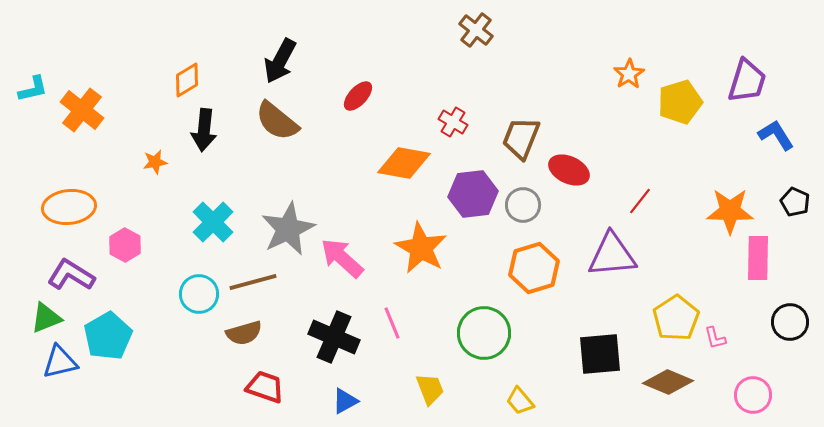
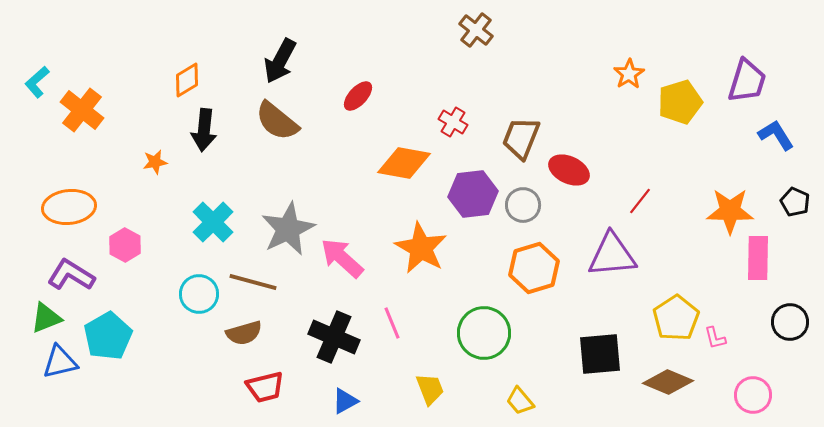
cyan L-shape at (33, 89): moved 4 px right, 7 px up; rotated 152 degrees clockwise
brown line at (253, 282): rotated 30 degrees clockwise
red trapezoid at (265, 387): rotated 147 degrees clockwise
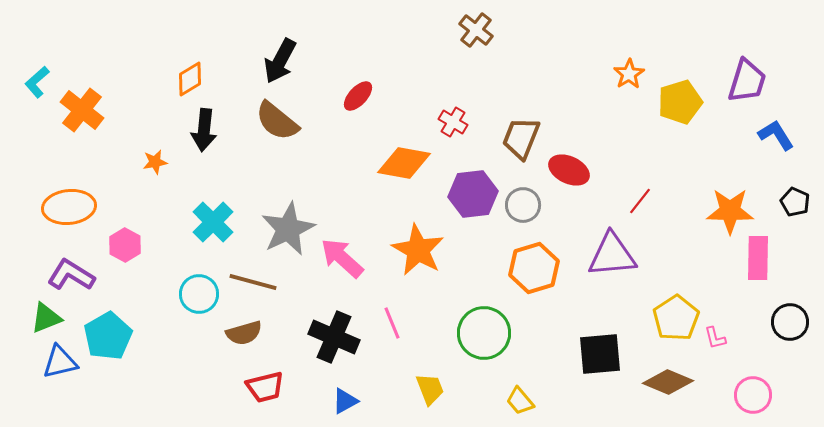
orange diamond at (187, 80): moved 3 px right, 1 px up
orange star at (421, 248): moved 3 px left, 2 px down
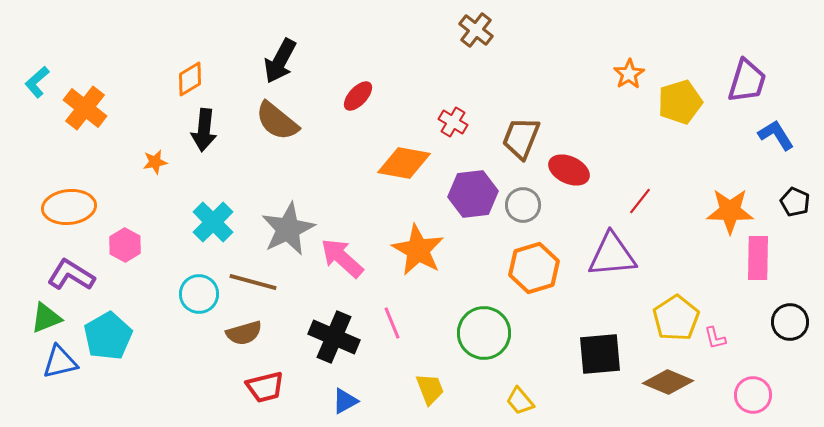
orange cross at (82, 110): moved 3 px right, 2 px up
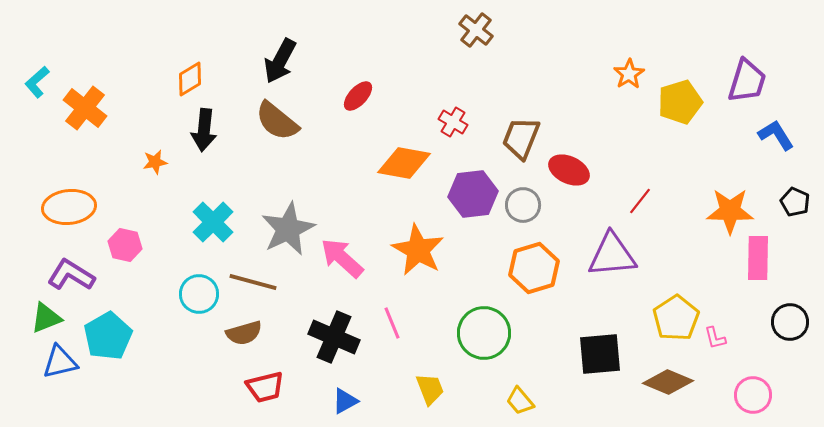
pink hexagon at (125, 245): rotated 16 degrees counterclockwise
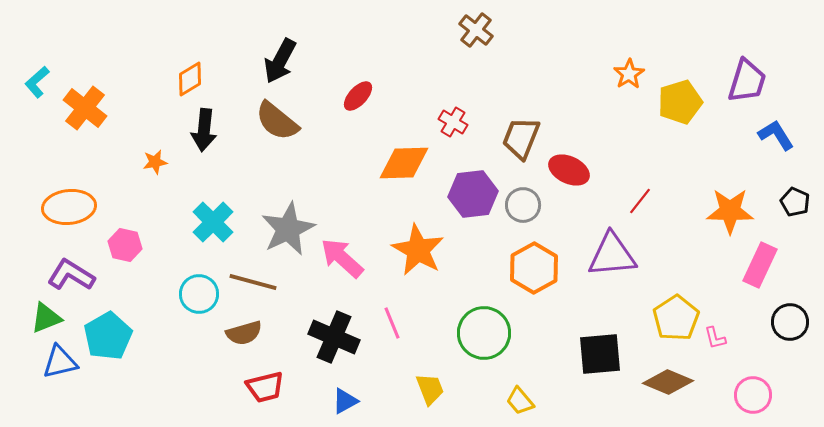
orange diamond at (404, 163): rotated 12 degrees counterclockwise
pink rectangle at (758, 258): moved 2 px right, 7 px down; rotated 24 degrees clockwise
orange hexagon at (534, 268): rotated 12 degrees counterclockwise
